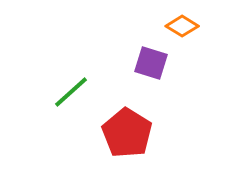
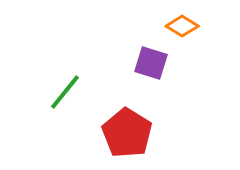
green line: moved 6 px left; rotated 9 degrees counterclockwise
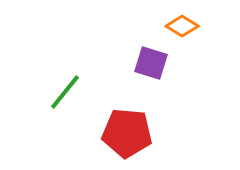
red pentagon: rotated 27 degrees counterclockwise
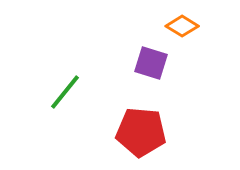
red pentagon: moved 14 px right, 1 px up
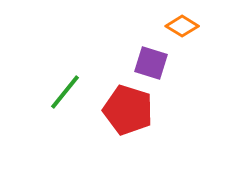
red pentagon: moved 13 px left, 22 px up; rotated 12 degrees clockwise
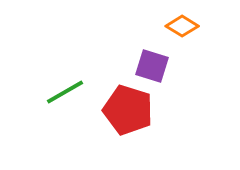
purple square: moved 1 px right, 3 px down
green line: rotated 21 degrees clockwise
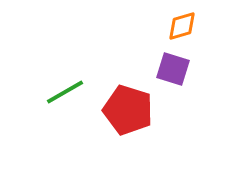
orange diamond: rotated 48 degrees counterclockwise
purple square: moved 21 px right, 3 px down
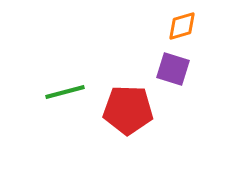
green line: rotated 15 degrees clockwise
red pentagon: rotated 15 degrees counterclockwise
